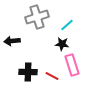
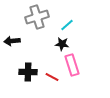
red line: moved 1 px down
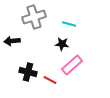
gray cross: moved 3 px left
cyan line: moved 2 px right, 1 px up; rotated 56 degrees clockwise
pink rectangle: rotated 65 degrees clockwise
black cross: rotated 12 degrees clockwise
red line: moved 2 px left, 3 px down
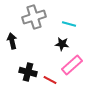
black arrow: rotated 84 degrees clockwise
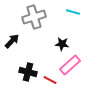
cyan line: moved 4 px right, 12 px up
black arrow: rotated 56 degrees clockwise
pink rectangle: moved 2 px left
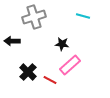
cyan line: moved 10 px right, 4 px down
black arrow: rotated 133 degrees counterclockwise
black cross: rotated 30 degrees clockwise
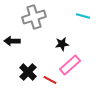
black star: rotated 16 degrees counterclockwise
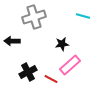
black cross: rotated 18 degrees clockwise
red line: moved 1 px right, 1 px up
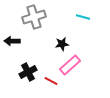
cyan line: moved 1 px down
red line: moved 2 px down
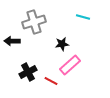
gray cross: moved 5 px down
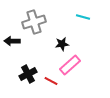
black cross: moved 2 px down
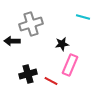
gray cross: moved 3 px left, 2 px down
pink rectangle: rotated 25 degrees counterclockwise
black cross: rotated 12 degrees clockwise
